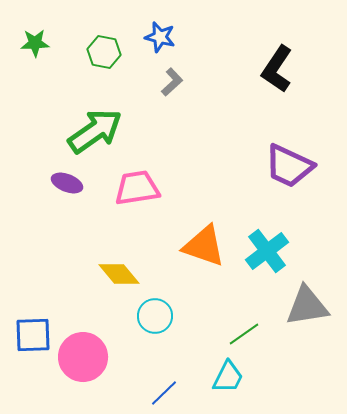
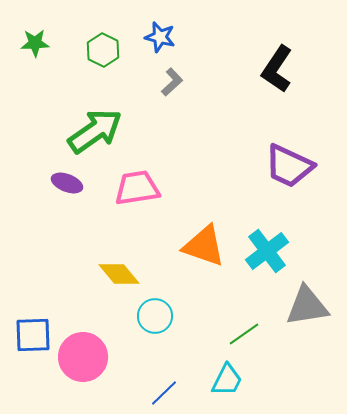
green hexagon: moved 1 px left, 2 px up; rotated 16 degrees clockwise
cyan trapezoid: moved 1 px left, 3 px down
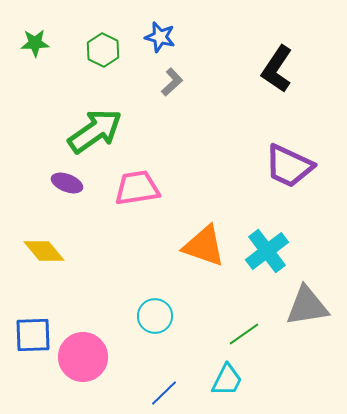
yellow diamond: moved 75 px left, 23 px up
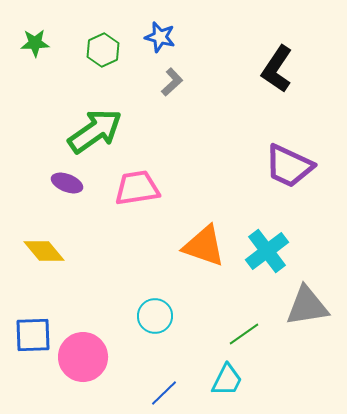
green hexagon: rotated 8 degrees clockwise
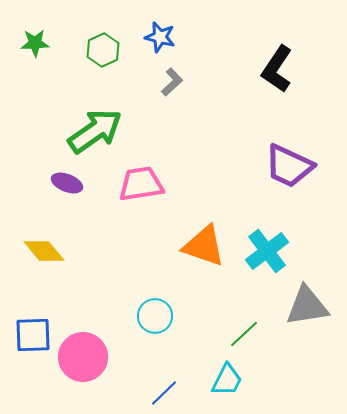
pink trapezoid: moved 4 px right, 4 px up
green line: rotated 8 degrees counterclockwise
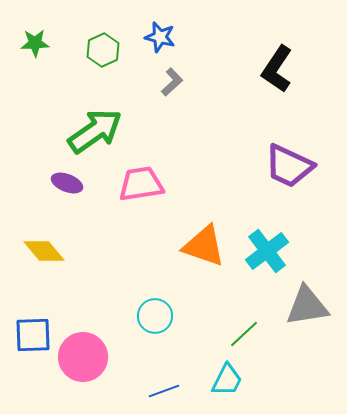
blue line: moved 2 px up; rotated 24 degrees clockwise
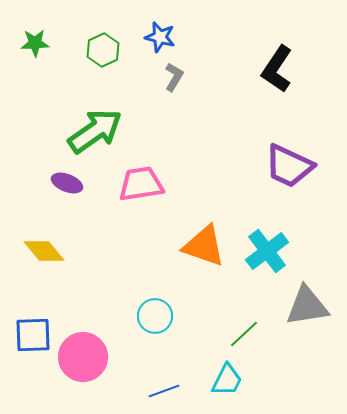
gray L-shape: moved 2 px right, 5 px up; rotated 16 degrees counterclockwise
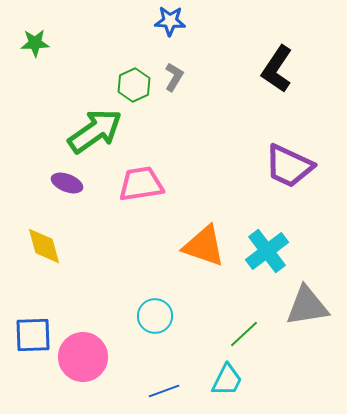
blue star: moved 10 px right, 16 px up; rotated 12 degrees counterclockwise
green hexagon: moved 31 px right, 35 px down
yellow diamond: moved 5 px up; rotated 24 degrees clockwise
